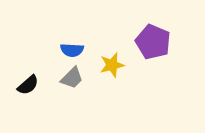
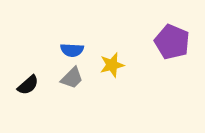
purple pentagon: moved 19 px right
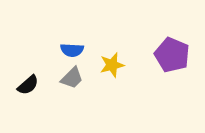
purple pentagon: moved 13 px down
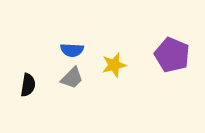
yellow star: moved 2 px right
black semicircle: rotated 40 degrees counterclockwise
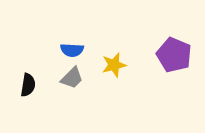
purple pentagon: moved 2 px right
